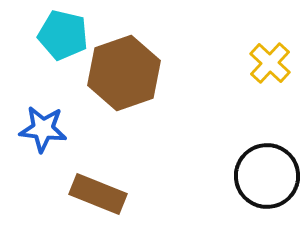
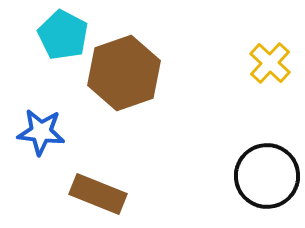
cyan pentagon: rotated 15 degrees clockwise
blue star: moved 2 px left, 3 px down
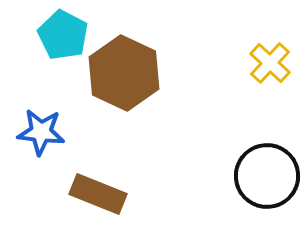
brown hexagon: rotated 16 degrees counterclockwise
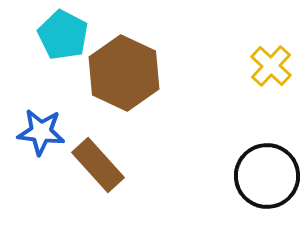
yellow cross: moved 1 px right, 3 px down
brown rectangle: moved 29 px up; rotated 26 degrees clockwise
